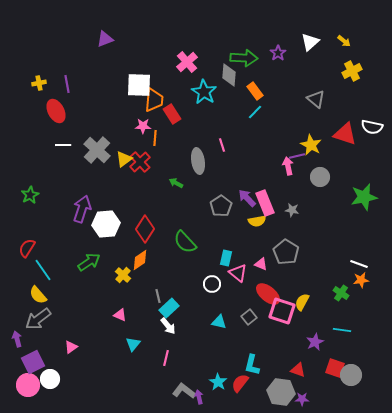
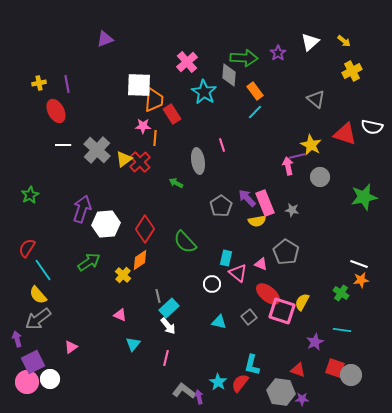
pink circle at (28, 385): moved 1 px left, 3 px up
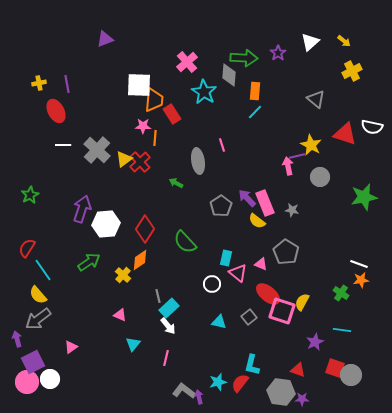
orange rectangle at (255, 91): rotated 42 degrees clockwise
yellow semicircle at (257, 221): rotated 48 degrees clockwise
cyan star at (218, 382): rotated 24 degrees clockwise
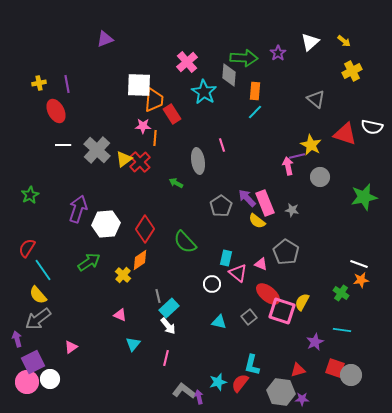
purple arrow at (82, 209): moved 4 px left
red triangle at (298, 370): rotated 35 degrees counterclockwise
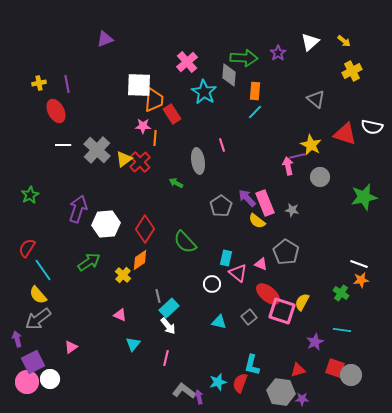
red semicircle at (240, 383): rotated 18 degrees counterclockwise
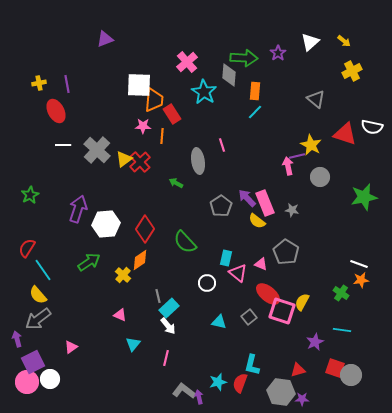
orange line at (155, 138): moved 7 px right, 2 px up
white circle at (212, 284): moved 5 px left, 1 px up
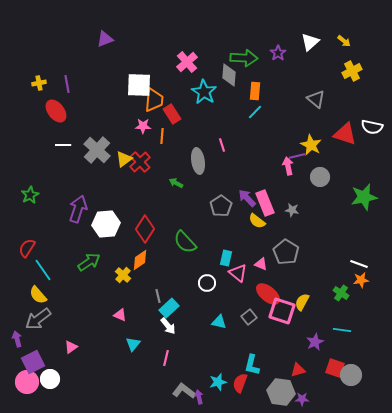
red ellipse at (56, 111): rotated 10 degrees counterclockwise
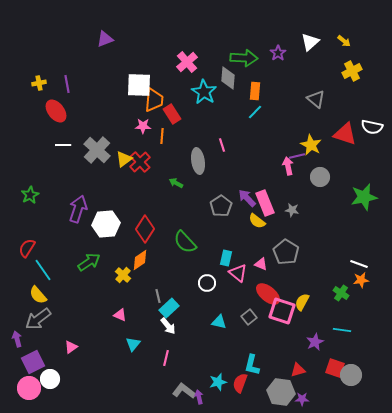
gray diamond at (229, 75): moved 1 px left, 3 px down
pink circle at (27, 382): moved 2 px right, 6 px down
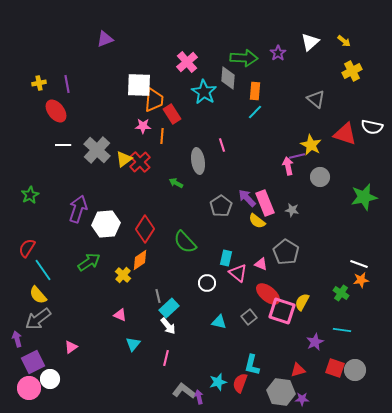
gray circle at (351, 375): moved 4 px right, 5 px up
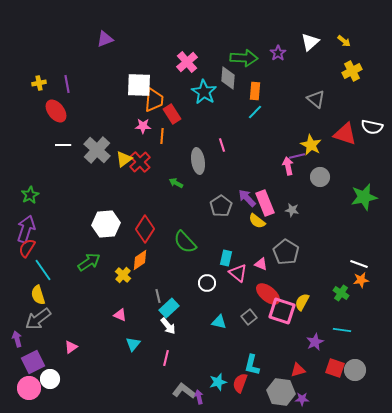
purple arrow at (78, 209): moved 52 px left, 20 px down
yellow semicircle at (38, 295): rotated 24 degrees clockwise
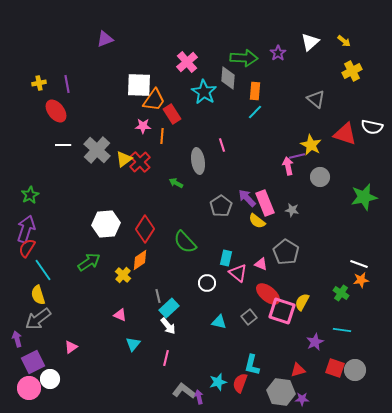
orange trapezoid at (154, 100): rotated 30 degrees clockwise
